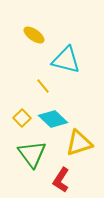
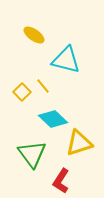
yellow square: moved 26 px up
red L-shape: moved 1 px down
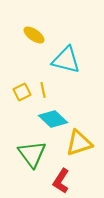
yellow line: moved 4 px down; rotated 28 degrees clockwise
yellow square: rotated 18 degrees clockwise
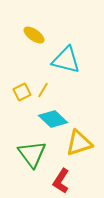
yellow line: rotated 42 degrees clockwise
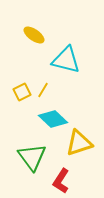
green triangle: moved 3 px down
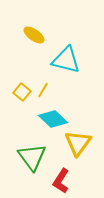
yellow square: rotated 24 degrees counterclockwise
yellow triangle: moved 1 px left; rotated 36 degrees counterclockwise
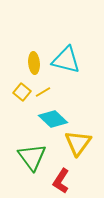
yellow ellipse: moved 28 px down; rotated 50 degrees clockwise
yellow line: moved 2 px down; rotated 28 degrees clockwise
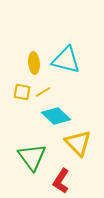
yellow square: rotated 30 degrees counterclockwise
cyan diamond: moved 3 px right, 3 px up
yellow triangle: rotated 20 degrees counterclockwise
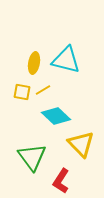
yellow ellipse: rotated 15 degrees clockwise
yellow line: moved 2 px up
yellow triangle: moved 3 px right, 1 px down
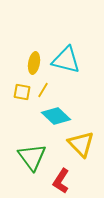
yellow line: rotated 28 degrees counterclockwise
